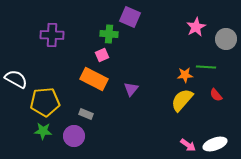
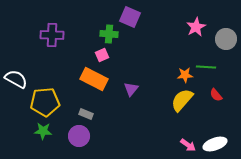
purple circle: moved 5 px right
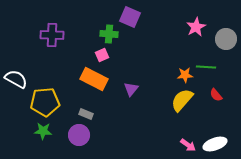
purple circle: moved 1 px up
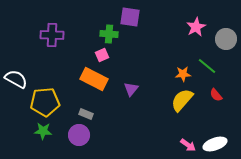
purple square: rotated 15 degrees counterclockwise
green line: moved 1 px right, 1 px up; rotated 36 degrees clockwise
orange star: moved 2 px left, 1 px up
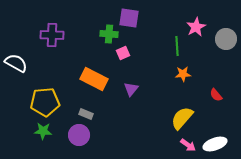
purple square: moved 1 px left, 1 px down
pink square: moved 21 px right, 2 px up
green line: moved 30 px left, 20 px up; rotated 48 degrees clockwise
white semicircle: moved 16 px up
yellow semicircle: moved 18 px down
